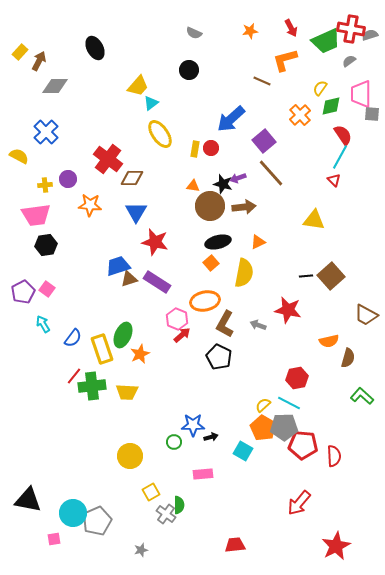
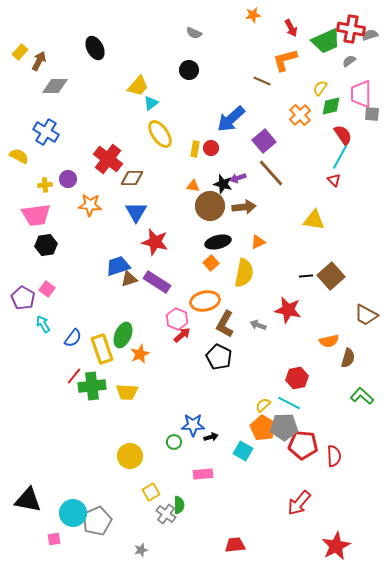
orange star at (250, 31): moved 3 px right, 16 px up
blue cross at (46, 132): rotated 15 degrees counterclockwise
purple pentagon at (23, 292): moved 6 px down; rotated 15 degrees counterclockwise
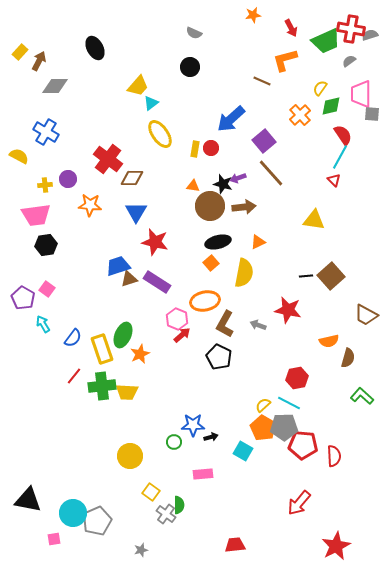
black circle at (189, 70): moved 1 px right, 3 px up
green cross at (92, 386): moved 10 px right
yellow square at (151, 492): rotated 24 degrees counterclockwise
